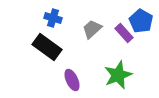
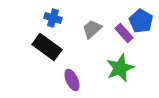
green star: moved 2 px right, 7 px up
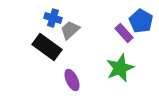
gray trapezoid: moved 22 px left, 1 px down
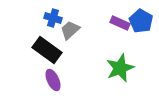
purple rectangle: moved 4 px left, 10 px up; rotated 24 degrees counterclockwise
black rectangle: moved 3 px down
purple ellipse: moved 19 px left
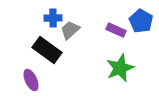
blue cross: rotated 18 degrees counterclockwise
purple rectangle: moved 4 px left, 7 px down
purple ellipse: moved 22 px left
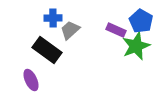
green star: moved 16 px right, 22 px up
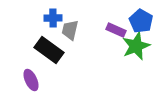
gray trapezoid: rotated 35 degrees counterclockwise
black rectangle: moved 2 px right
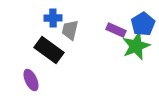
blue pentagon: moved 2 px right, 3 px down; rotated 10 degrees clockwise
